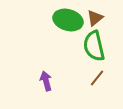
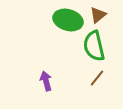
brown triangle: moved 3 px right, 3 px up
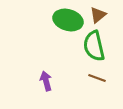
brown line: rotated 72 degrees clockwise
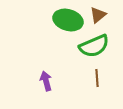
green semicircle: rotated 100 degrees counterclockwise
brown line: rotated 66 degrees clockwise
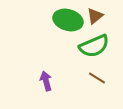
brown triangle: moved 3 px left, 1 px down
brown line: rotated 54 degrees counterclockwise
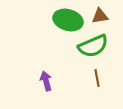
brown triangle: moved 5 px right; rotated 30 degrees clockwise
green semicircle: moved 1 px left
brown line: rotated 48 degrees clockwise
